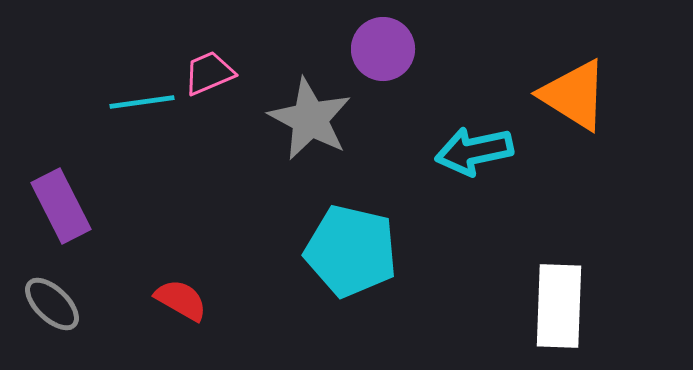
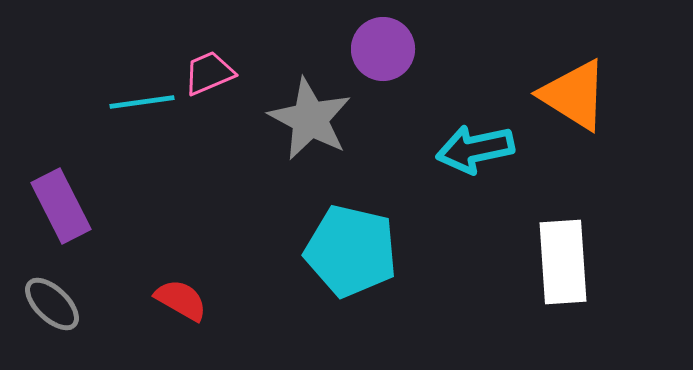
cyan arrow: moved 1 px right, 2 px up
white rectangle: moved 4 px right, 44 px up; rotated 6 degrees counterclockwise
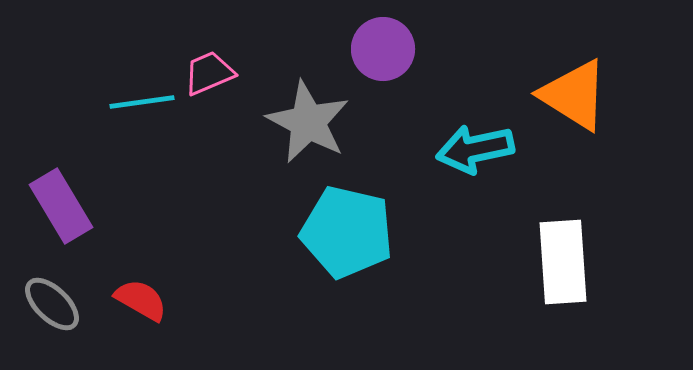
gray star: moved 2 px left, 3 px down
purple rectangle: rotated 4 degrees counterclockwise
cyan pentagon: moved 4 px left, 19 px up
red semicircle: moved 40 px left
